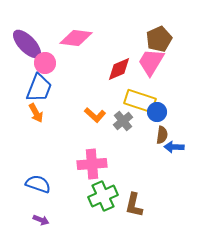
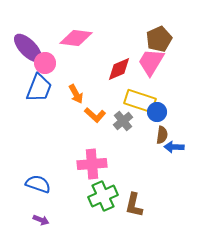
purple ellipse: moved 1 px right, 4 px down
orange arrow: moved 40 px right, 19 px up
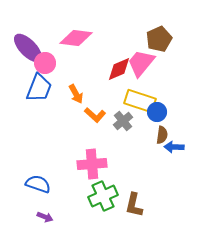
pink trapezoid: moved 10 px left, 1 px down; rotated 8 degrees clockwise
purple arrow: moved 4 px right, 3 px up
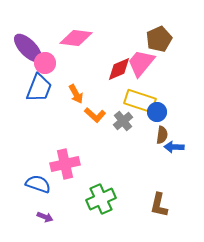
pink cross: moved 27 px left; rotated 8 degrees counterclockwise
green cross: moved 2 px left, 3 px down
brown L-shape: moved 25 px right
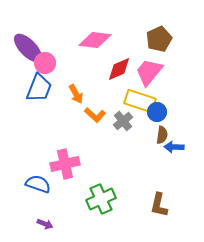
pink diamond: moved 19 px right, 2 px down
pink trapezoid: moved 8 px right, 9 px down
purple arrow: moved 7 px down
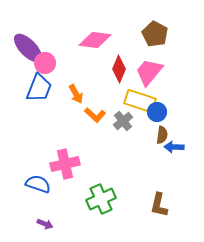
brown pentagon: moved 4 px left, 5 px up; rotated 20 degrees counterclockwise
red diamond: rotated 44 degrees counterclockwise
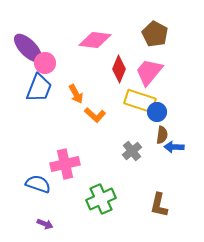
gray cross: moved 9 px right, 30 px down
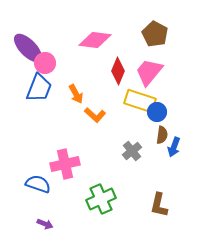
red diamond: moved 1 px left, 2 px down
blue arrow: rotated 72 degrees counterclockwise
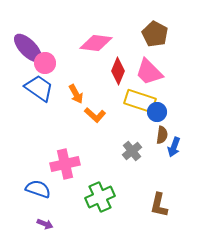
pink diamond: moved 1 px right, 3 px down
pink trapezoid: rotated 84 degrees counterclockwise
blue trapezoid: rotated 76 degrees counterclockwise
blue semicircle: moved 5 px down
green cross: moved 1 px left, 2 px up
